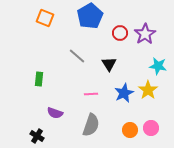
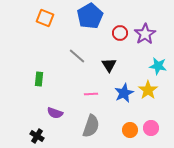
black triangle: moved 1 px down
gray semicircle: moved 1 px down
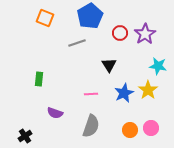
gray line: moved 13 px up; rotated 60 degrees counterclockwise
black cross: moved 12 px left; rotated 24 degrees clockwise
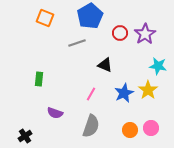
black triangle: moved 4 px left; rotated 35 degrees counterclockwise
pink line: rotated 56 degrees counterclockwise
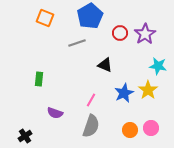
pink line: moved 6 px down
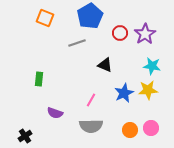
cyan star: moved 6 px left
yellow star: rotated 30 degrees clockwise
gray semicircle: rotated 70 degrees clockwise
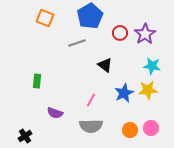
black triangle: rotated 14 degrees clockwise
green rectangle: moved 2 px left, 2 px down
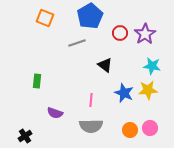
blue star: rotated 24 degrees counterclockwise
pink line: rotated 24 degrees counterclockwise
pink circle: moved 1 px left
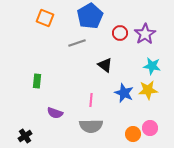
orange circle: moved 3 px right, 4 px down
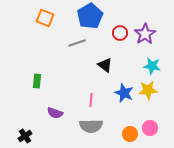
orange circle: moved 3 px left
